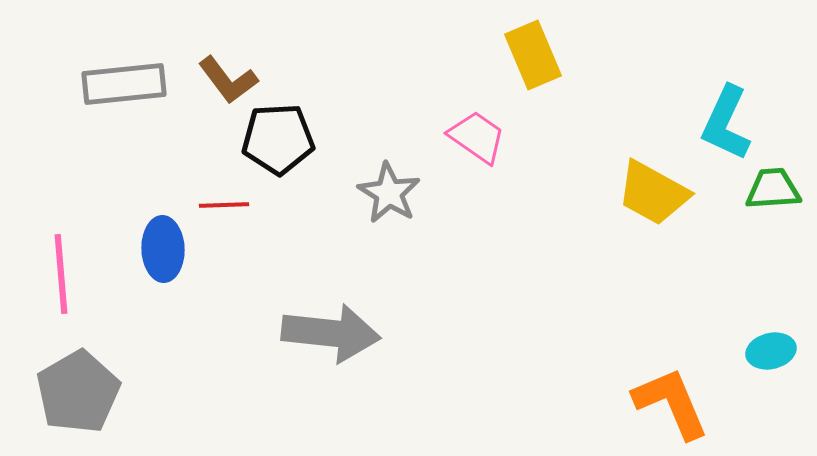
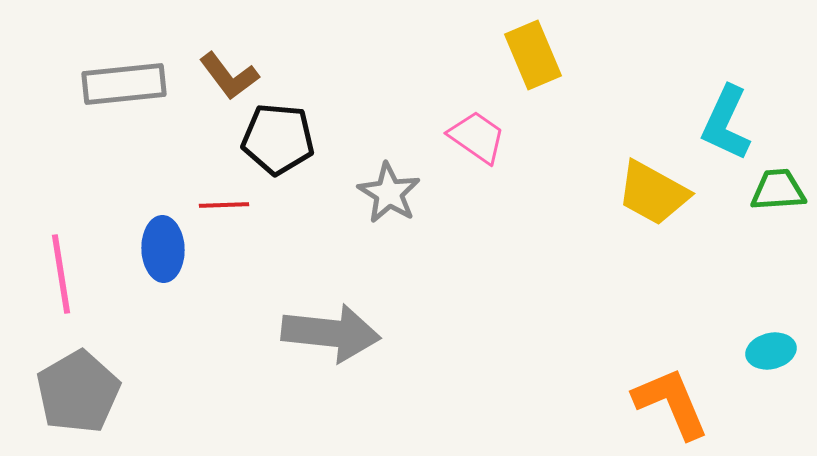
brown L-shape: moved 1 px right, 4 px up
black pentagon: rotated 8 degrees clockwise
green trapezoid: moved 5 px right, 1 px down
pink line: rotated 4 degrees counterclockwise
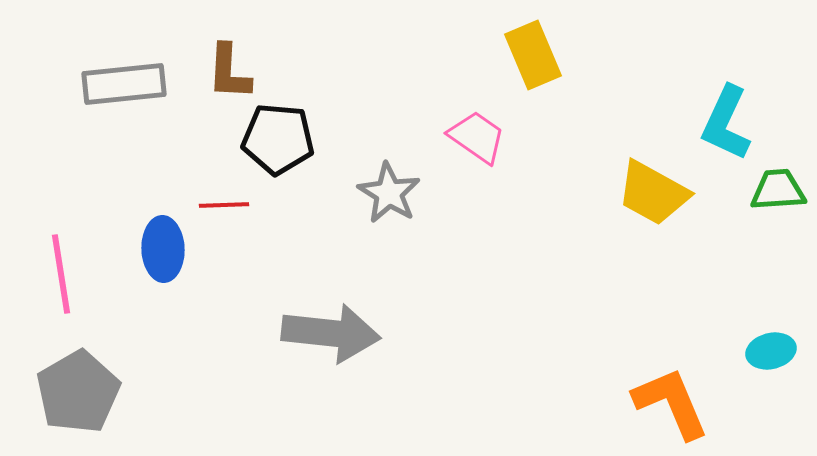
brown L-shape: moved 4 px up; rotated 40 degrees clockwise
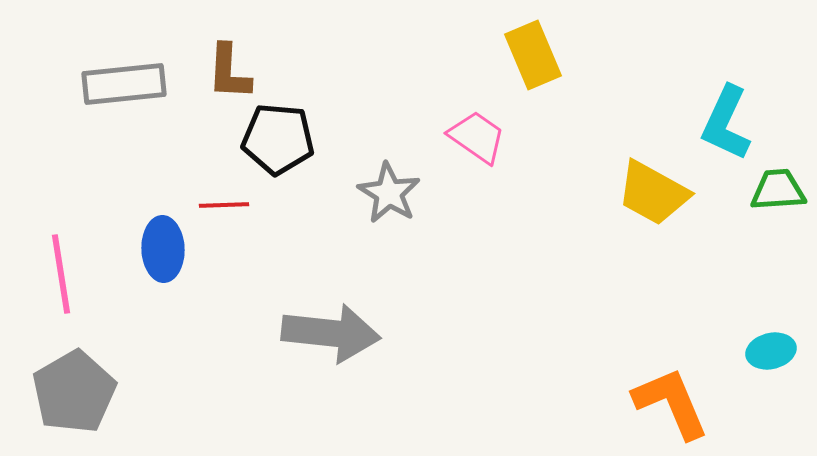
gray pentagon: moved 4 px left
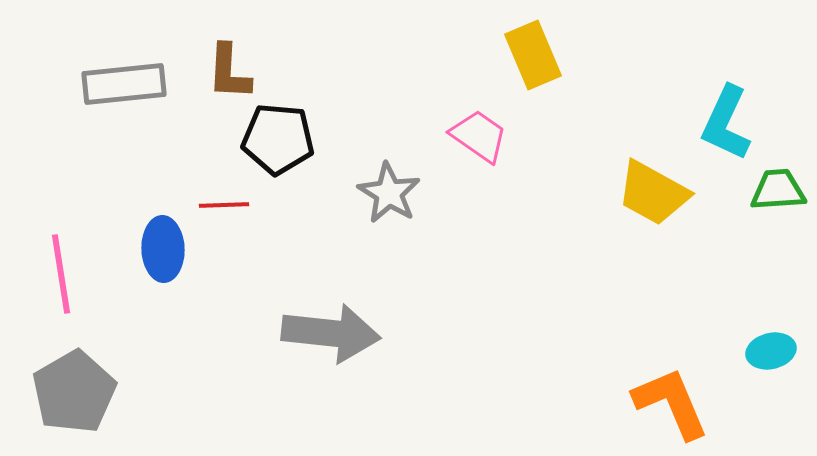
pink trapezoid: moved 2 px right, 1 px up
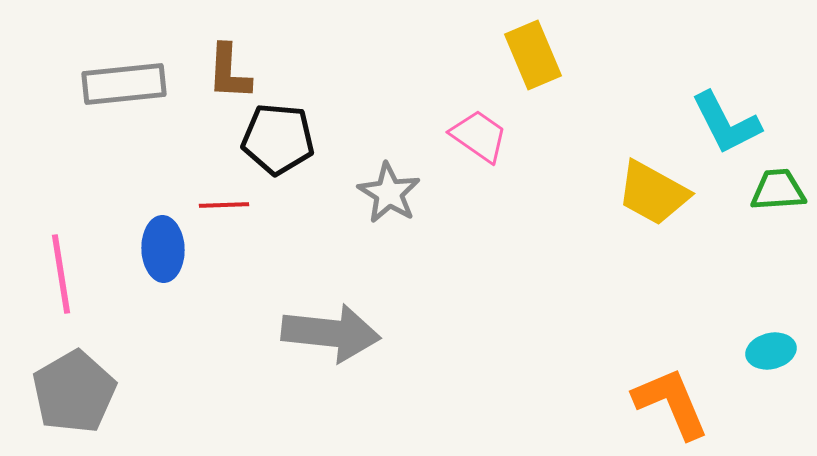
cyan L-shape: rotated 52 degrees counterclockwise
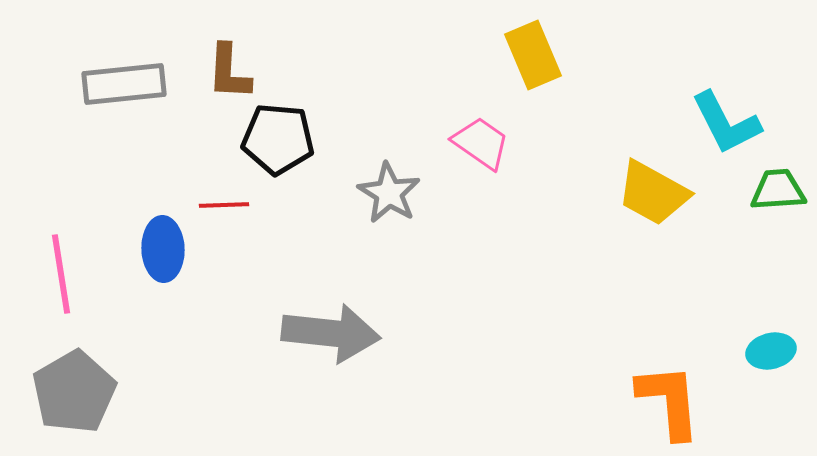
pink trapezoid: moved 2 px right, 7 px down
orange L-shape: moved 2 px left, 2 px up; rotated 18 degrees clockwise
